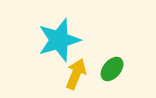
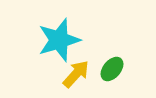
yellow arrow: rotated 20 degrees clockwise
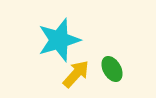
green ellipse: rotated 70 degrees counterclockwise
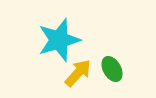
yellow arrow: moved 2 px right, 1 px up
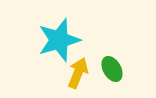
yellow arrow: rotated 20 degrees counterclockwise
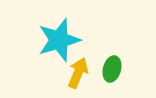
green ellipse: rotated 45 degrees clockwise
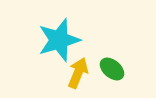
green ellipse: rotated 65 degrees counterclockwise
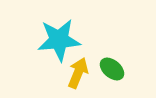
cyan star: rotated 12 degrees clockwise
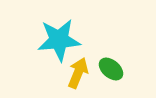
green ellipse: moved 1 px left
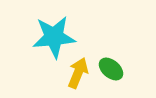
cyan star: moved 5 px left, 3 px up
